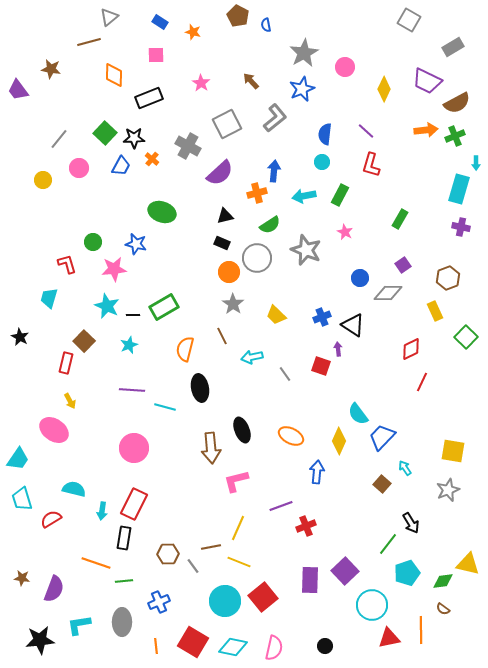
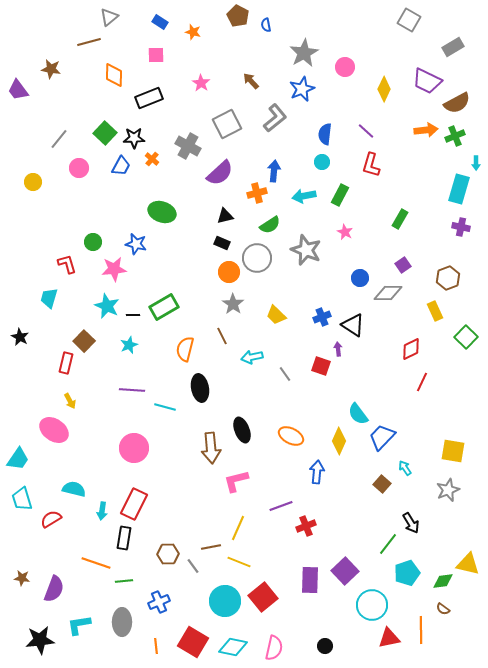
yellow circle at (43, 180): moved 10 px left, 2 px down
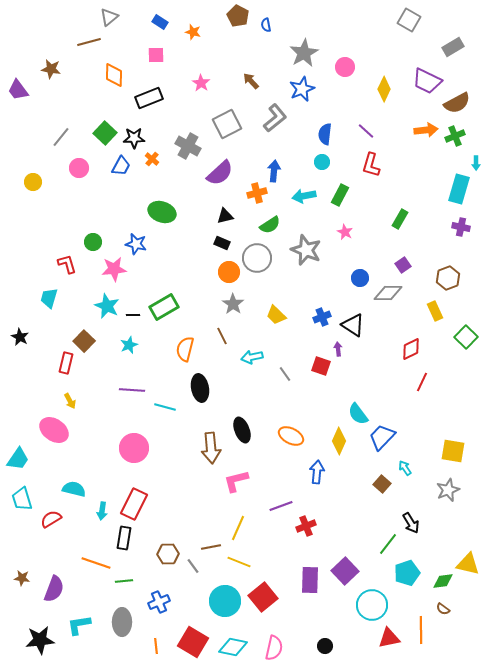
gray line at (59, 139): moved 2 px right, 2 px up
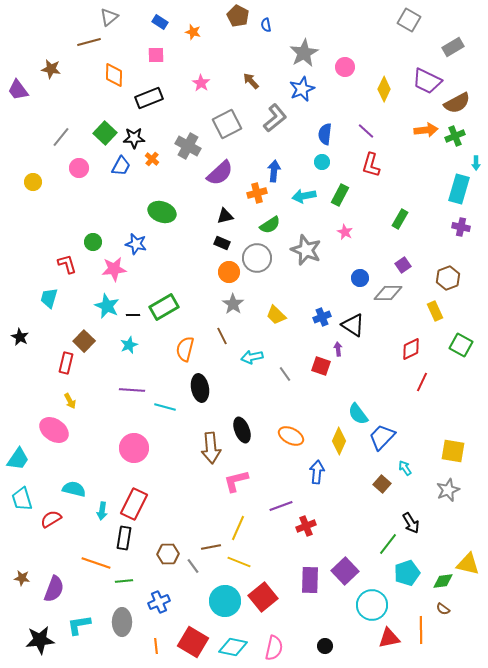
green square at (466, 337): moved 5 px left, 8 px down; rotated 15 degrees counterclockwise
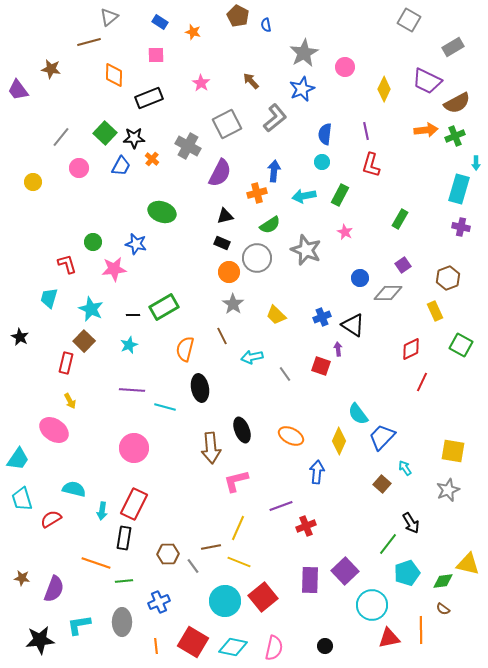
purple line at (366, 131): rotated 36 degrees clockwise
purple semicircle at (220, 173): rotated 20 degrees counterclockwise
cyan star at (107, 306): moved 16 px left, 3 px down
